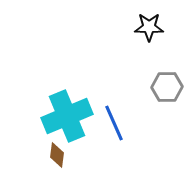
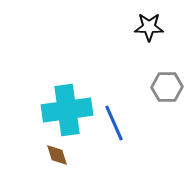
cyan cross: moved 6 px up; rotated 15 degrees clockwise
brown diamond: rotated 25 degrees counterclockwise
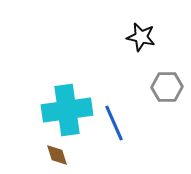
black star: moved 8 px left, 10 px down; rotated 12 degrees clockwise
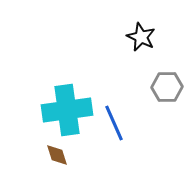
black star: rotated 12 degrees clockwise
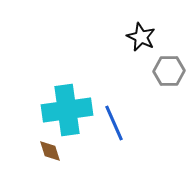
gray hexagon: moved 2 px right, 16 px up
brown diamond: moved 7 px left, 4 px up
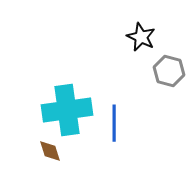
gray hexagon: rotated 16 degrees clockwise
blue line: rotated 24 degrees clockwise
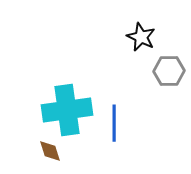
gray hexagon: rotated 16 degrees counterclockwise
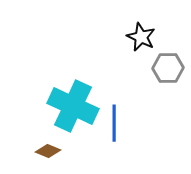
gray hexagon: moved 1 px left, 3 px up
cyan cross: moved 6 px right, 4 px up; rotated 33 degrees clockwise
brown diamond: moved 2 px left; rotated 50 degrees counterclockwise
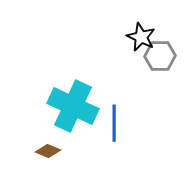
gray hexagon: moved 8 px left, 12 px up
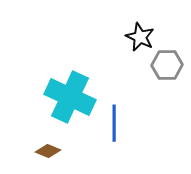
black star: moved 1 px left
gray hexagon: moved 7 px right, 9 px down
cyan cross: moved 3 px left, 9 px up
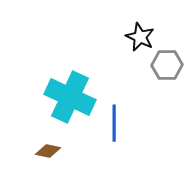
brown diamond: rotated 10 degrees counterclockwise
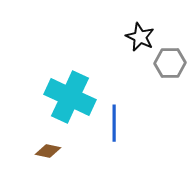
gray hexagon: moved 3 px right, 2 px up
